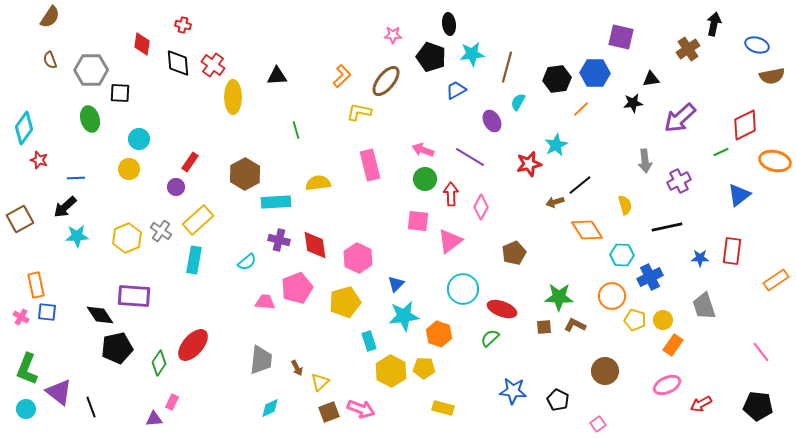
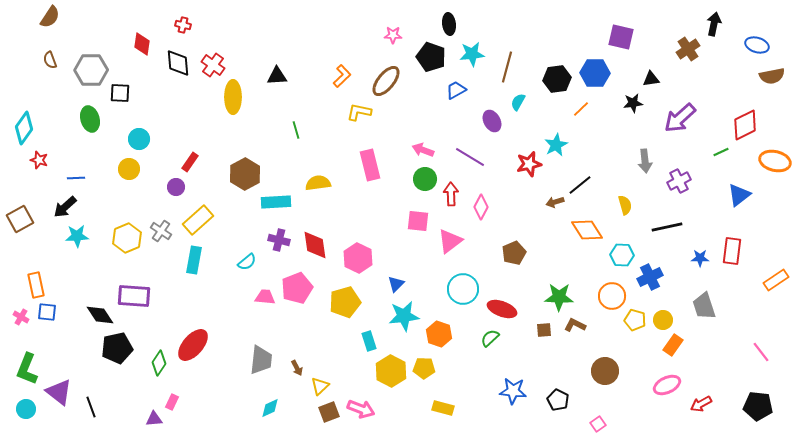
pink trapezoid at (265, 302): moved 5 px up
brown square at (544, 327): moved 3 px down
yellow triangle at (320, 382): moved 4 px down
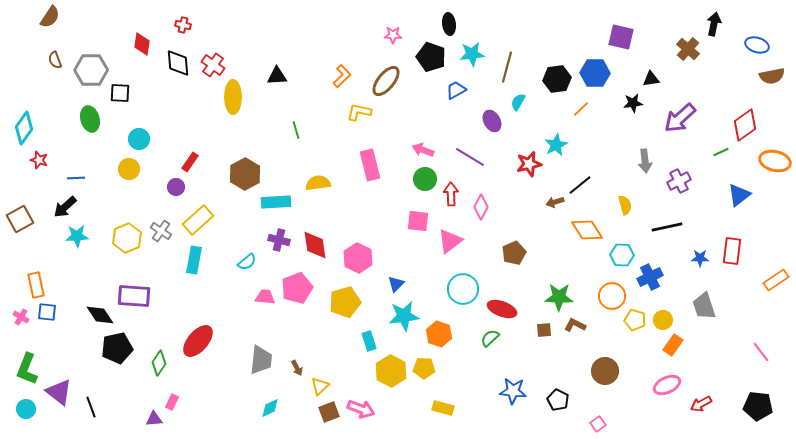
brown cross at (688, 49): rotated 15 degrees counterclockwise
brown semicircle at (50, 60): moved 5 px right
red diamond at (745, 125): rotated 8 degrees counterclockwise
red ellipse at (193, 345): moved 5 px right, 4 px up
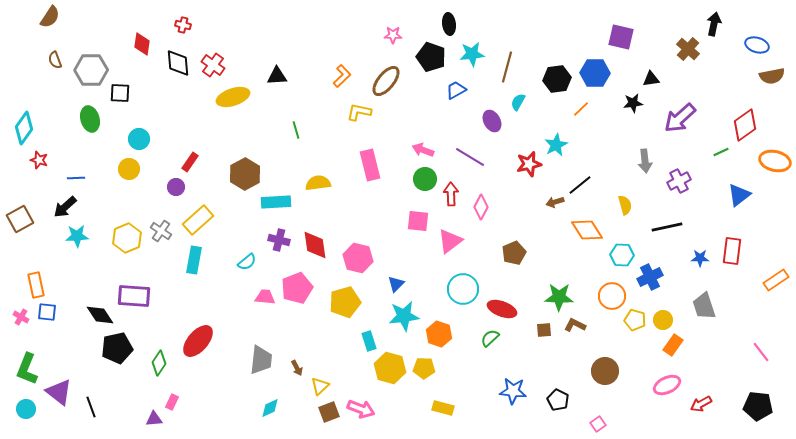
yellow ellipse at (233, 97): rotated 72 degrees clockwise
pink hexagon at (358, 258): rotated 12 degrees counterclockwise
yellow hexagon at (391, 371): moved 1 px left, 3 px up; rotated 12 degrees counterclockwise
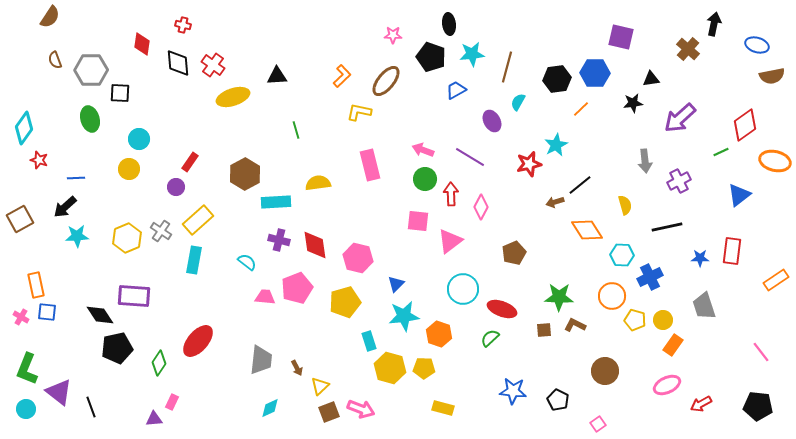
cyan semicircle at (247, 262): rotated 102 degrees counterclockwise
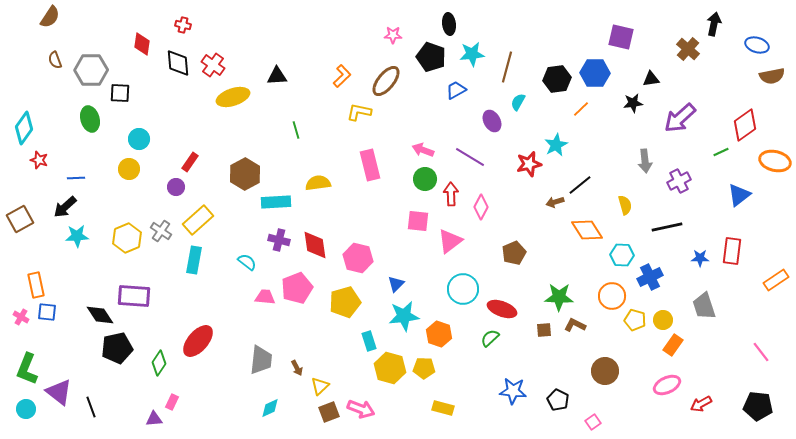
pink square at (598, 424): moved 5 px left, 2 px up
